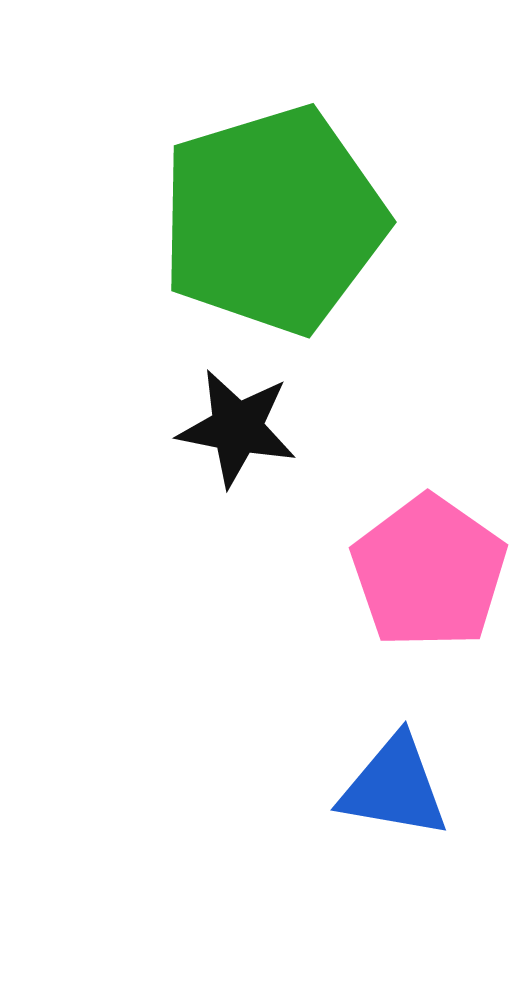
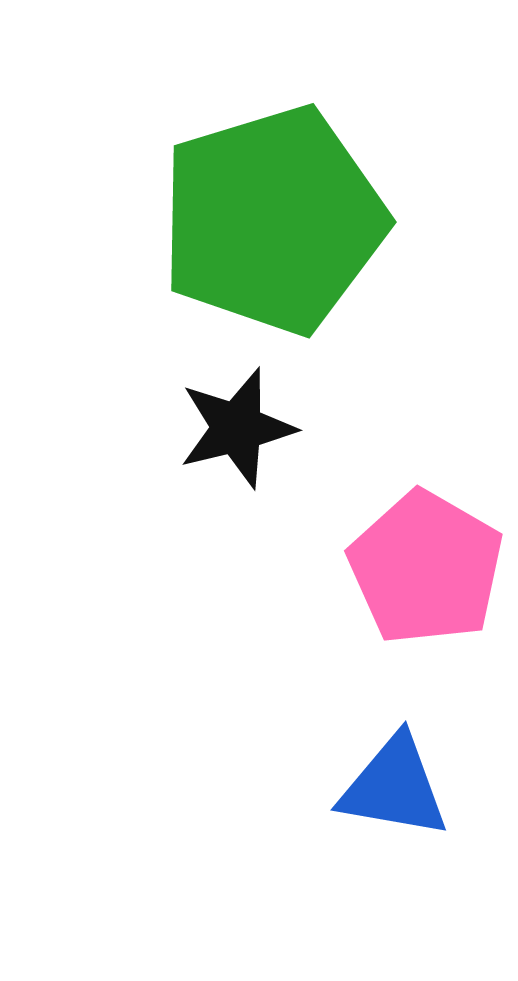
black star: rotated 25 degrees counterclockwise
pink pentagon: moved 3 px left, 4 px up; rotated 5 degrees counterclockwise
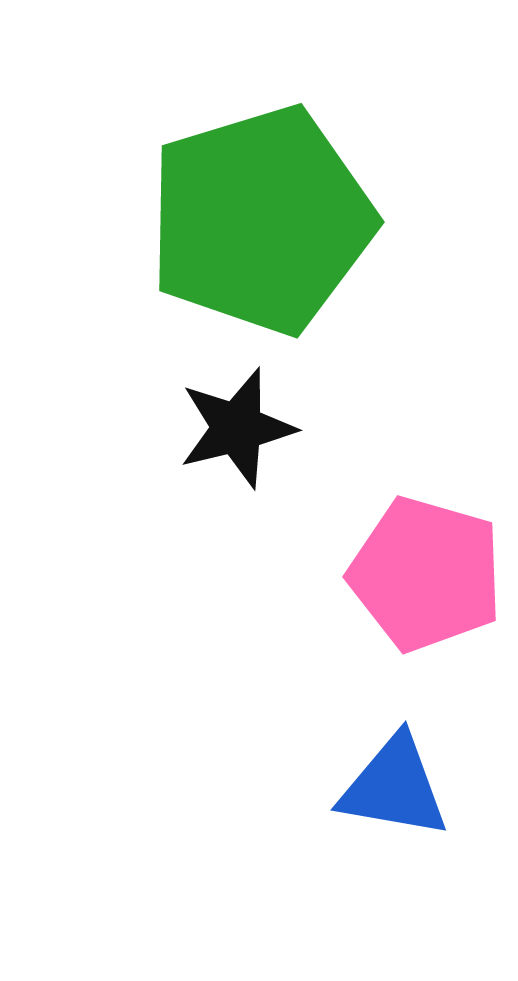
green pentagon: moved 12 px left
pink pentagon: moved 6 px down; rotated 14 degrees counterclockwise
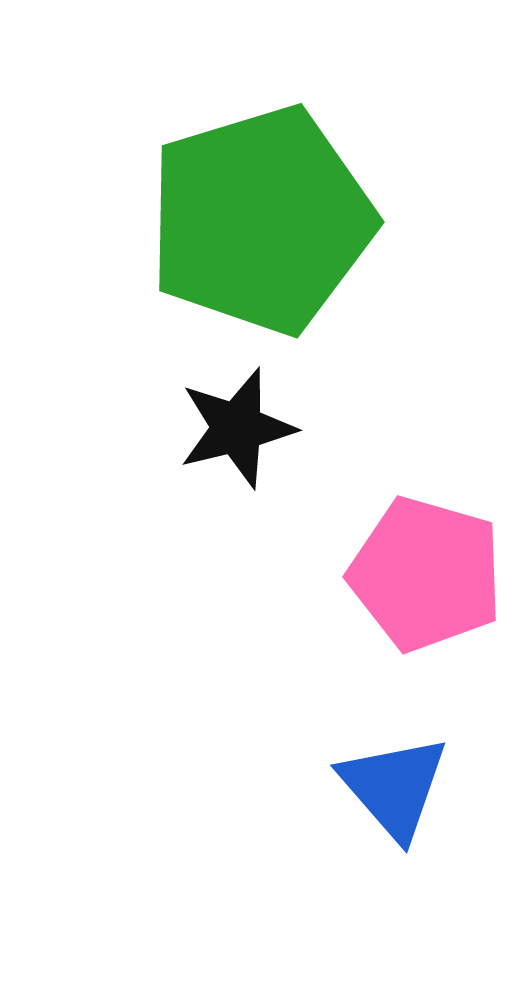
blue triangle: rotated 39 degrees clockwise
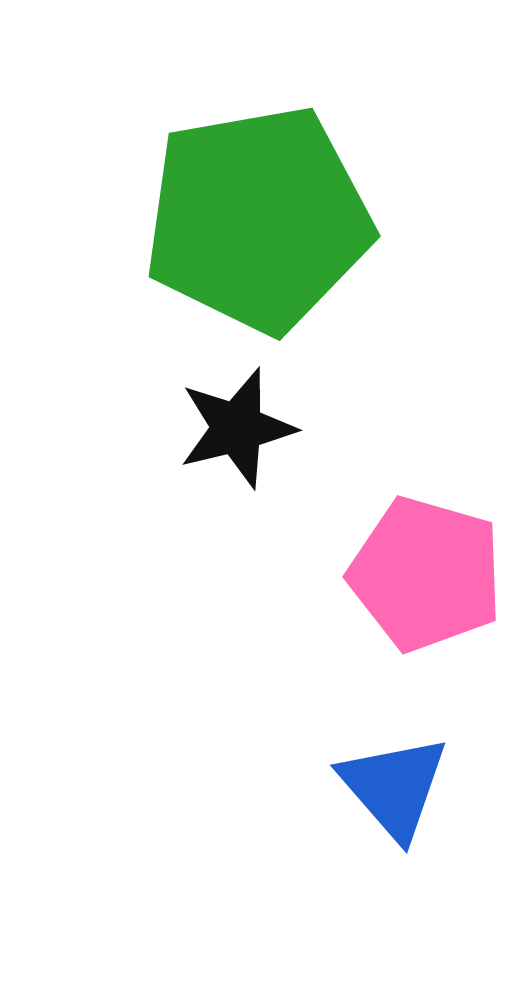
green pentagon: moved 3 px left, 1 px up; rotated 7 degrees clockwise
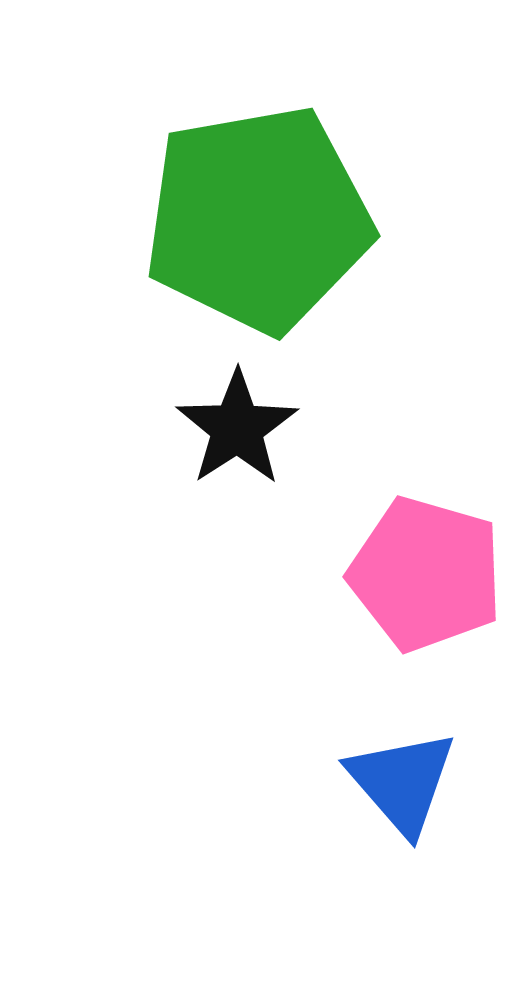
black star: rotated 19 degrees counterclockwise
blue triangle: moved 8 px right, 5 px up
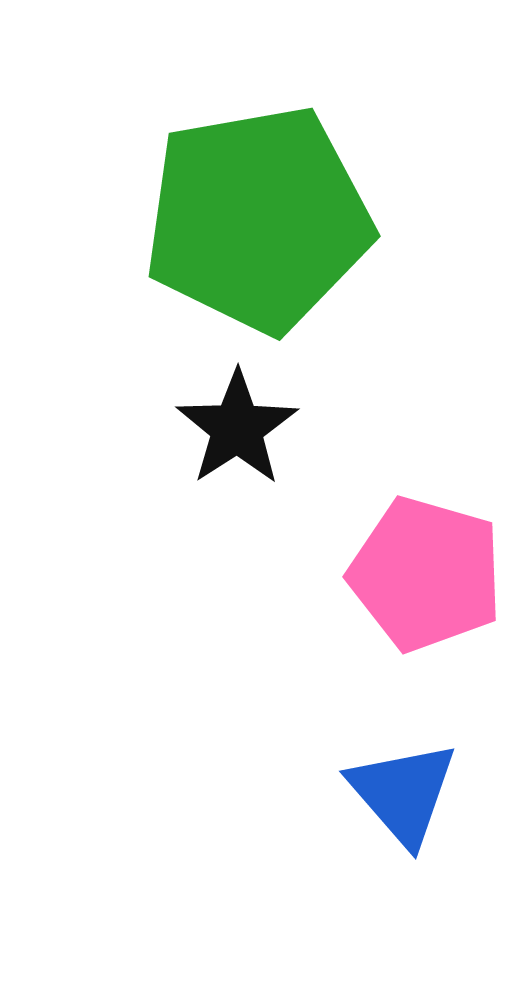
blue triangle: moved 1 px right, 11 px down
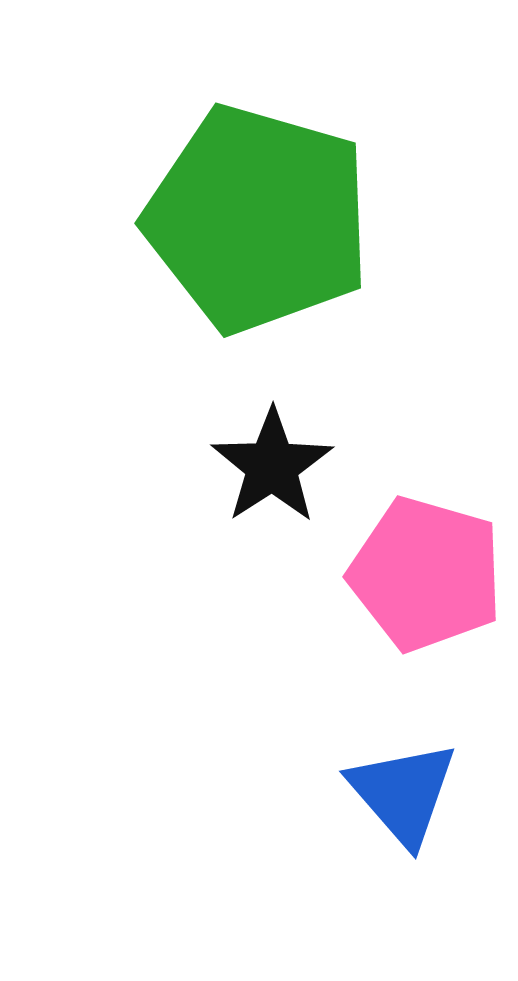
green pentagon: rotated 26 degrees clockwise
black star: moved 35 px right, 38 px down
